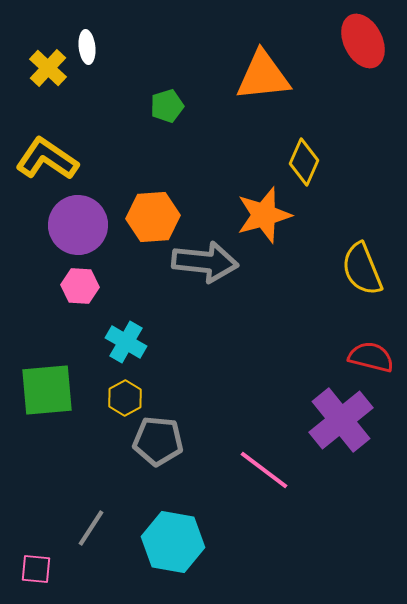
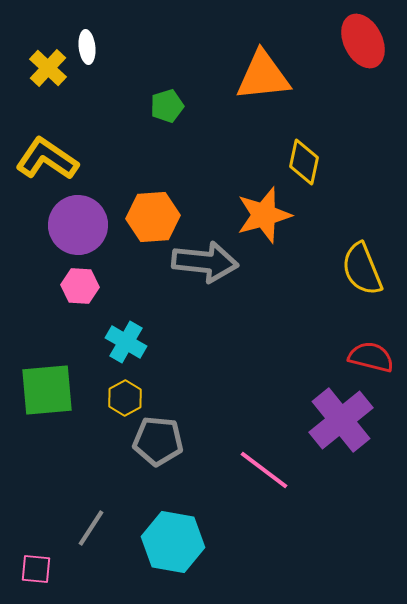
yellow diamond: rotated 12 degrees counterclockwise
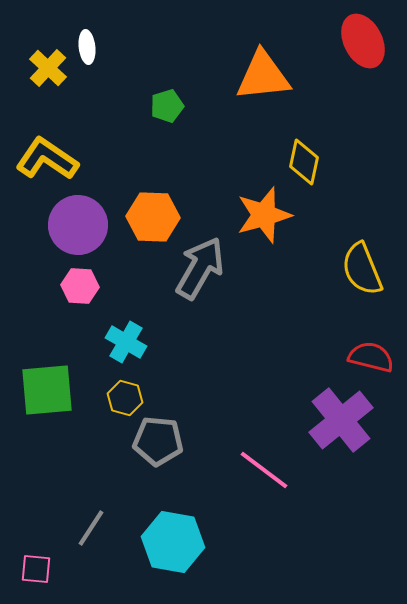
orange hexagon: rotated 6 degrees clockwise
gray arrow: moved 5 px left, 6 px down; rotated 66 degrees counterclockwise
yellow hexagon: rotated 16 degrees counterclockwise
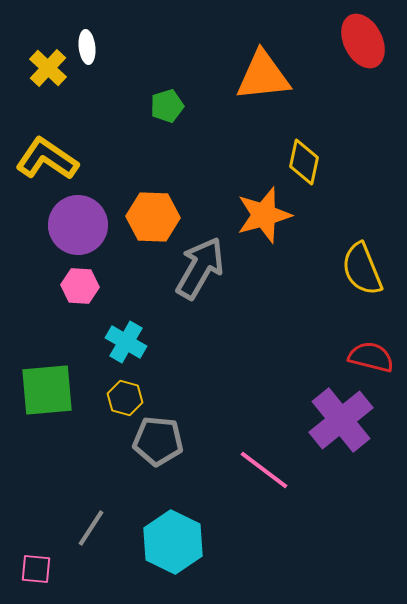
cyan hexagon: rotated 16 degrees clockwise
